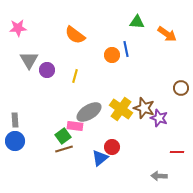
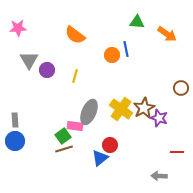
brown star: rotated 25 degrees clockwise
gray ellipse: rotated 35 degrees counterclockwise
red circle: moved 2 px left, 2 px up
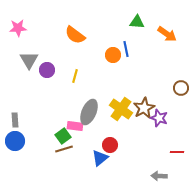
orange circle: moved 1 px right
